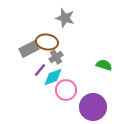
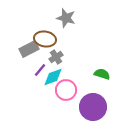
gray star: moved 1 px right
brown ellipse: moved 2 px left, 3 px up
green semicircle: moved 2 px left, 9 px down
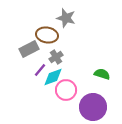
brown ellipse: moved 2 px right, 4 px up
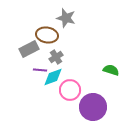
purple line: rotated 56 degrees clockwise
green semicircle: moved 9 px right, 4 px up
pink circle: moved 4 px right
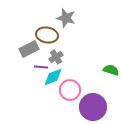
purple line: moved 1 px right, 3 px up
